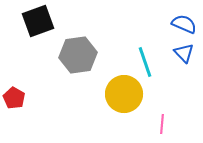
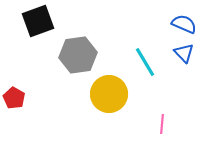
cyan line: rotated 12 degrees counterclockwise
yellow circle: moved 15 px left
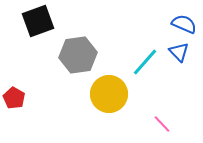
blue triangle: moved 5 px left, 1 px up
cyan line: rotated 72 degrees clockwise
pink line: rotated 48 degrees counterclockwise
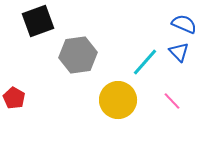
yellow circle: moved 9 px right, 6 px down
pink line: moved 10 px right, 23 px up
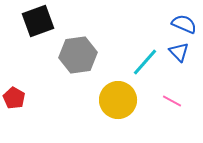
pink line: rotated 18 degrees counterclockwise
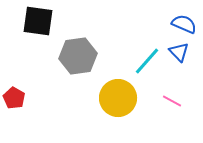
black square: rotated 28 degrees clockwise
gray hexagon: moved 1 px down
cyan line: moved 2 px right, 1 px up
yellow circle: moved 2 px up
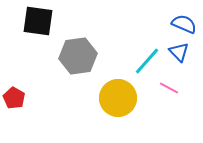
pink line: moved 3 px left, 13 px up
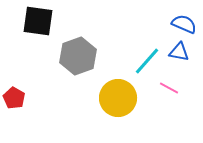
blue triangle: rotated 35 degrees counterclockwise
gray hexagon: rotated 12 degrees counterclockwise
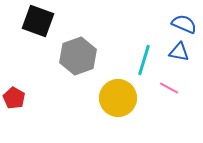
black square: rotated 12 degrees clockwise
cyan line: moved 3 px left, 1 px up; rotated 24 degrees counterclockwise
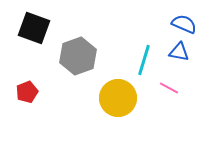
black square: moved 4 px left, 7 px down
red pentagon: moved 13 px right, 6 px up; rotated 20 degrees clockwise
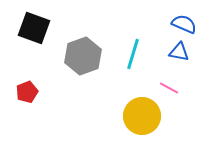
gray hexagon: moved 5 px right
cyan line: moved 11 px left, 6 px up
yellow circle: moved 24 px right, 18 px down
